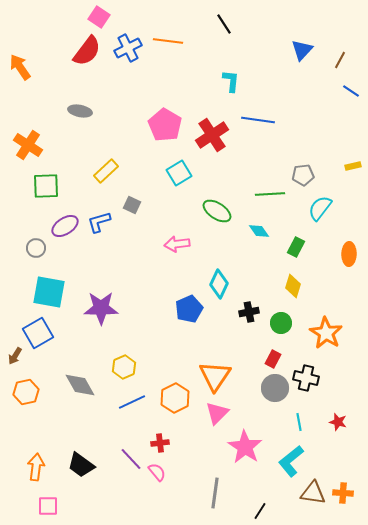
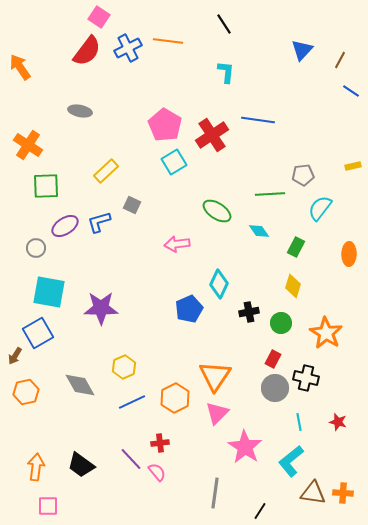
cyan L-shape at (231, 81): moved 5 px left, 9 px up
cyan square at (179, 173): moved 5 px left, 11 px up
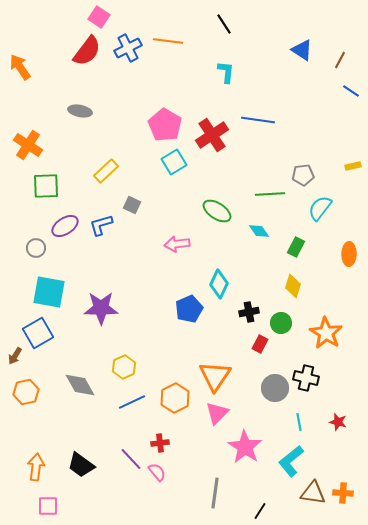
blue triangle at (302, 50): rotated 40 degrees counterclockwise
blue L-shape at (99, 222): moved 2 px right, 3 px down
red rectangle at (273, 359): moved 13 px left, 15 px up
